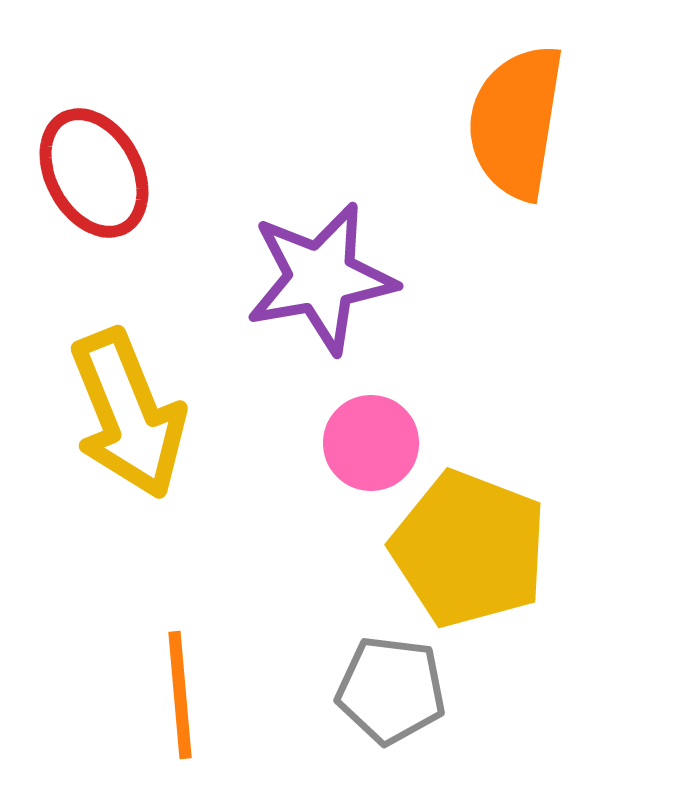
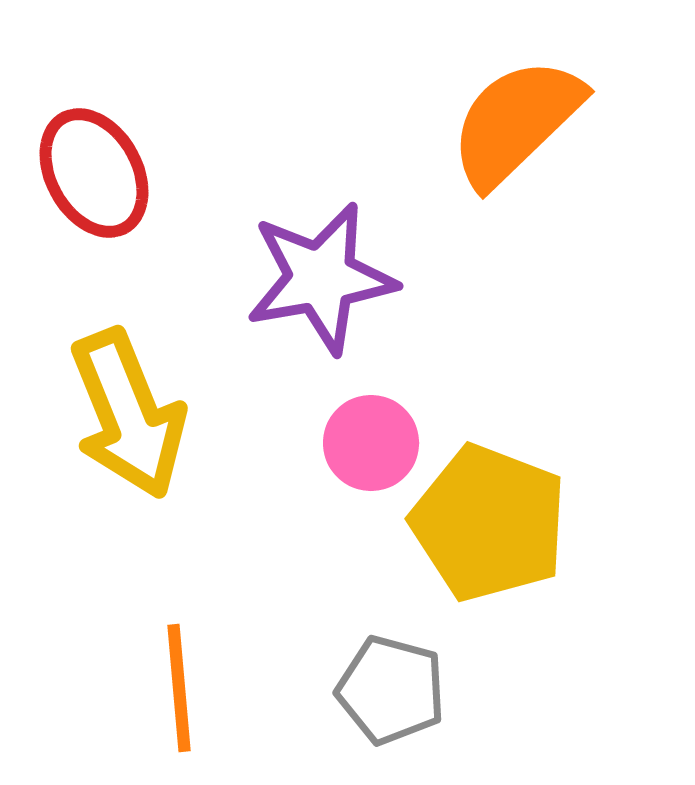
orange semicircle: rotated 37 degrees clockwise
yellow pentagon: moved 20 px right, 26 px up
gray pentagon: rotated 8 degrees clockwise
orange line: moved 1 px left, 7 px up
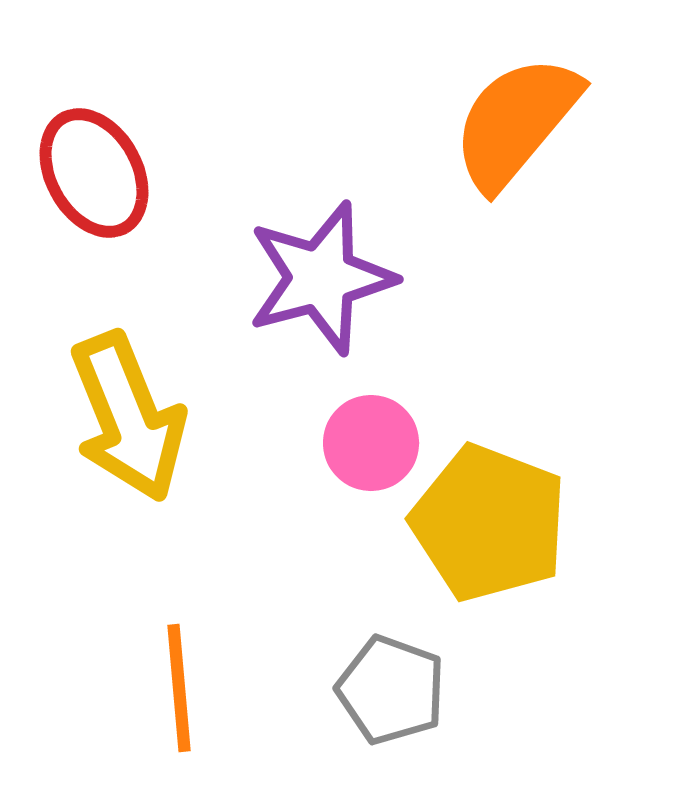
orange semicircle: rotated 6 degrees counterclockwise
purple star: rotated 5 degrees counterclockwise
yellow arrow: moved 3 px down
gray pentagon: rotated 5 degrees clockwise
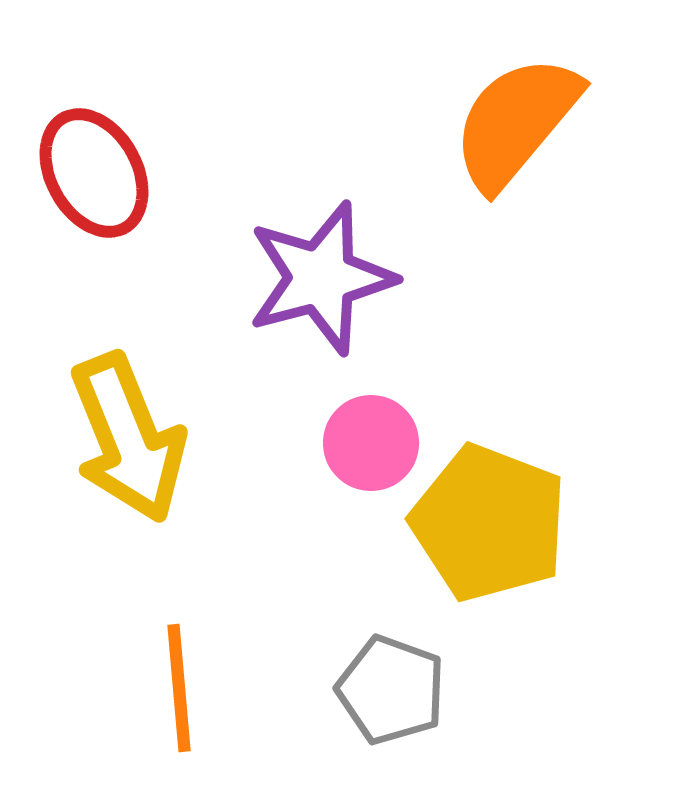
yellow arrow: moved 21 px down
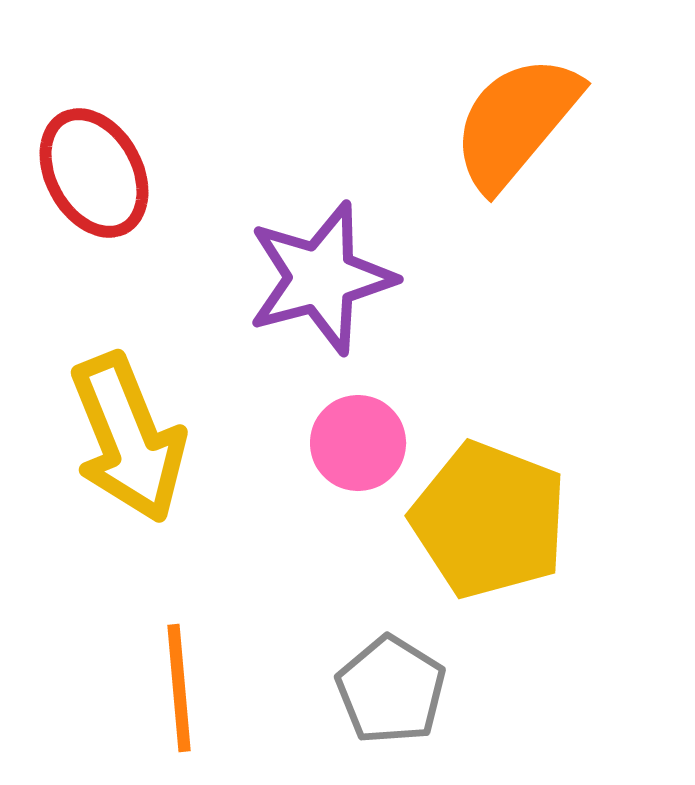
pink circle: moved 13 px left
yellow pentagon: moved 3 px up
gray pentagon: rotated 12 degrees clockwise
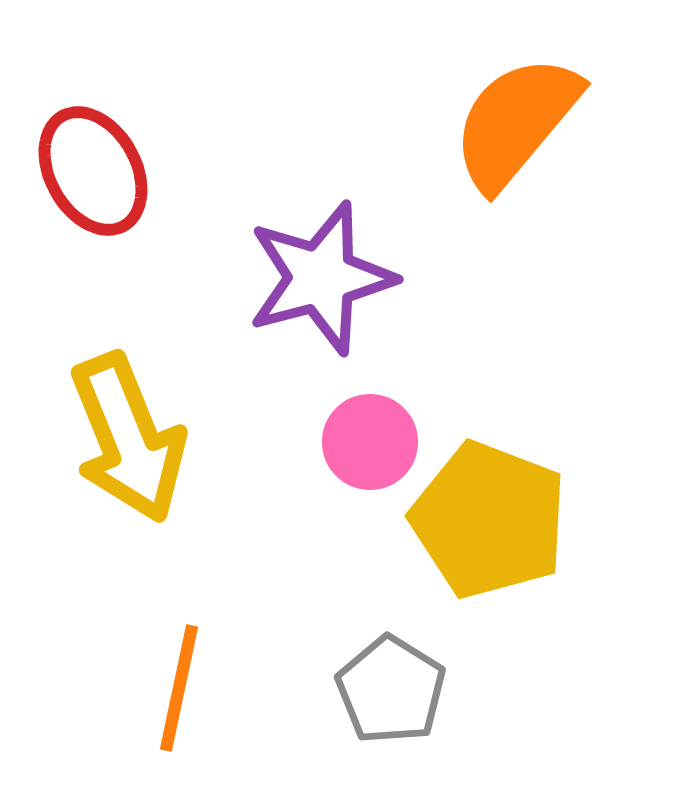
red ellipse: moved 1 px left, 2 px up
pink circle: moved 12 px right, 1 px up
orange line: rotated 17 degrees clockwise
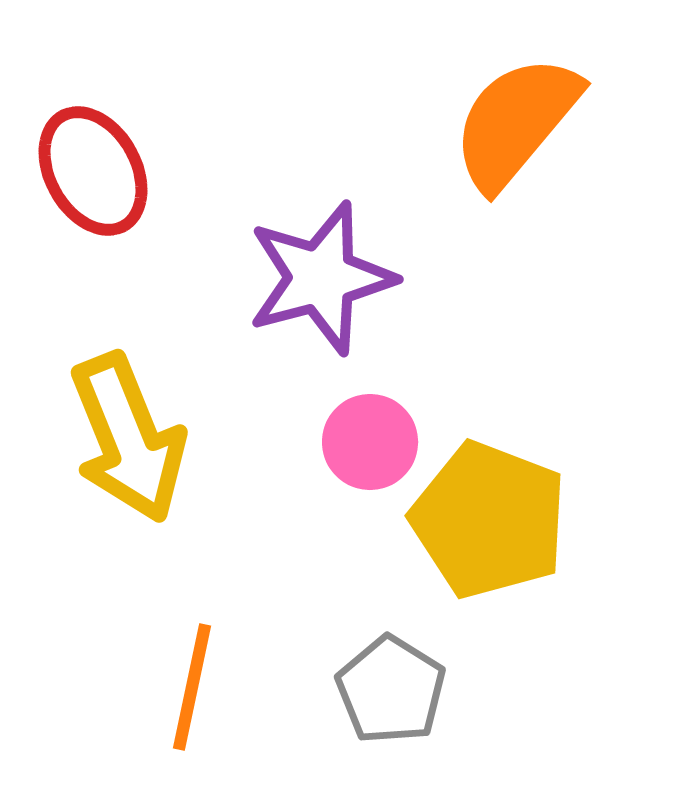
orange line: moved 13 px right, 1 px up
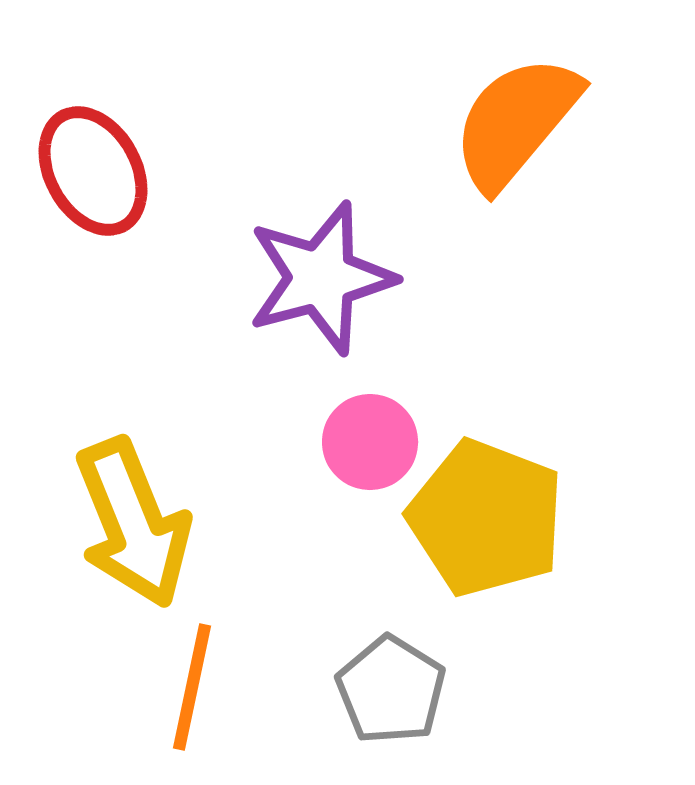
yellow arrow: moved 5 px right, 85 px down
yellow pentagon: moved 3 px left, 2 px up
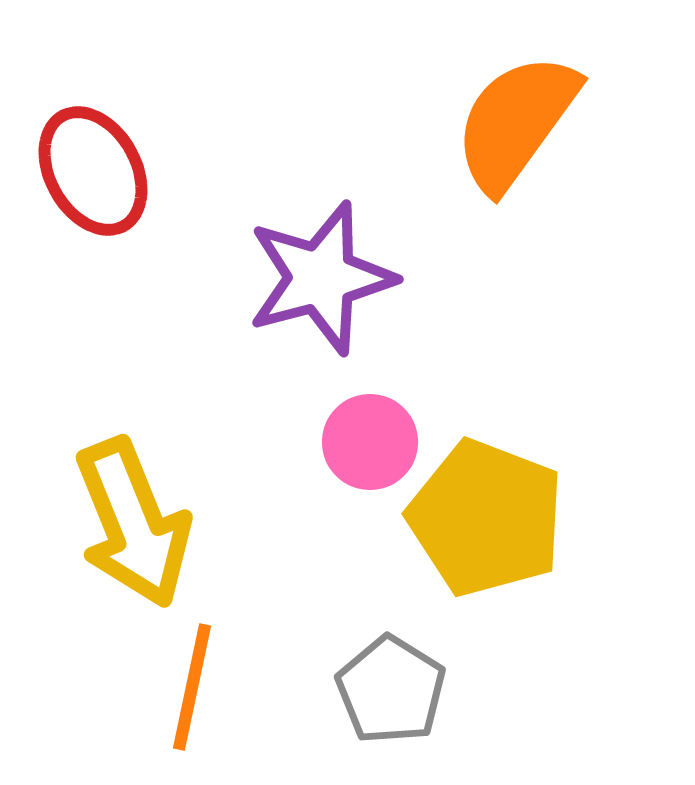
orange semicircle: rotated 4 degrees counterclockwise
